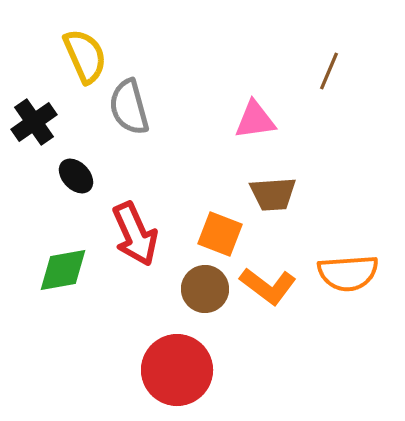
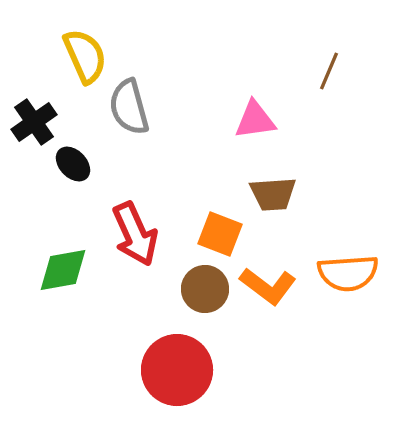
black ellipse: moved 3 px left, 12 px up
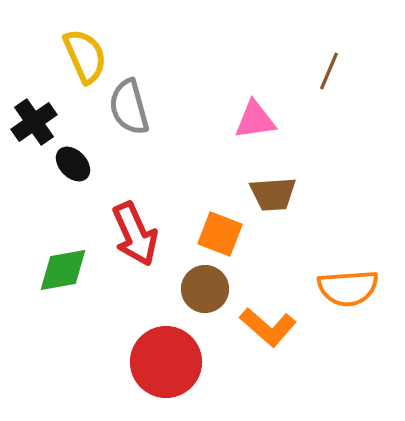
orange semicircle: moved 15 px down
orange L-shape: moved 41 px down; rotated 4 degrees clockwise
red circle: moved 11 px left, 8 px up
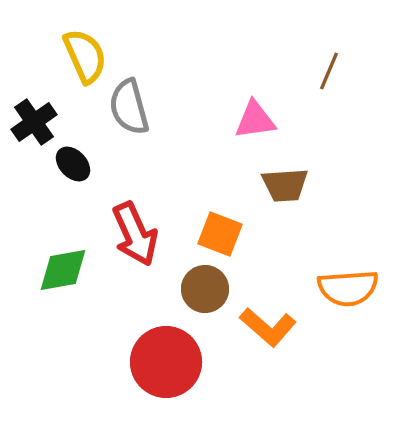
brown trapezoid: moved 12 px right, 9 px up
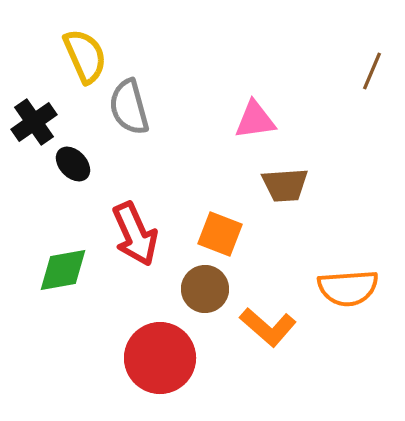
brown line: moved 43 px right
red circle: moved 6 px left, 4 px up
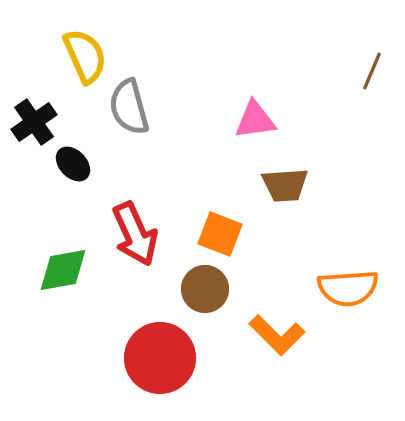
orange L-shape: moved 9 px right, 8 px down; rotated 4 degrees clockwise
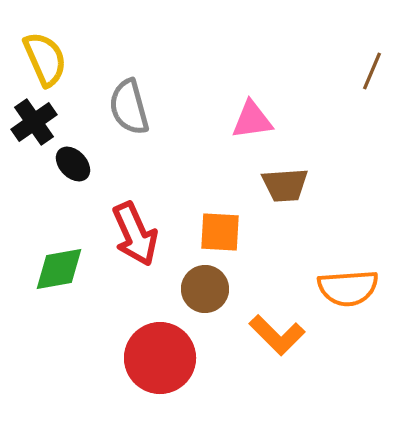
yellow semicircle: moved 40 px left, 3 px down
pink triangle: moved 3 px left
orange square: moved 2 px up; rotated 18 degrees counterclockwise
green diamond: moved 4 px left, 1 px up
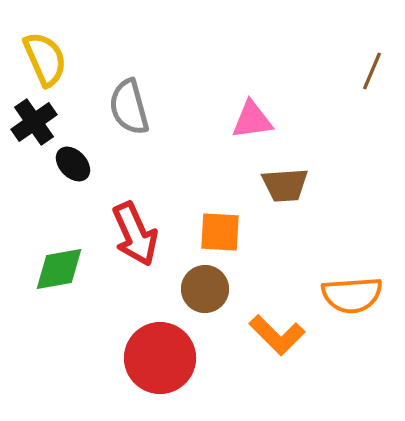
orange semicircle: moved 4 px right, 7 px down
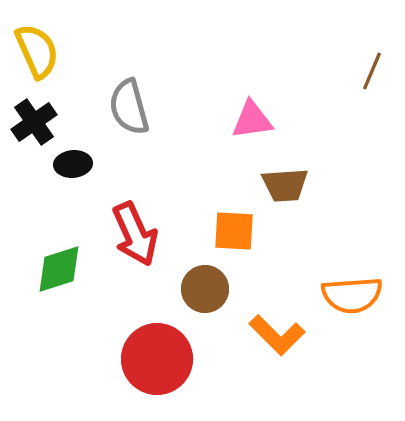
yellow semicircle: moved 8 px left, 8 px up
black ellipse: rotated 51 degrees counterclockwise
orange square: moved 14 px right, 1 px up
green diamond: rotated 8 degrees counterclockwise
red circle: moved 3 px left, 1 px down
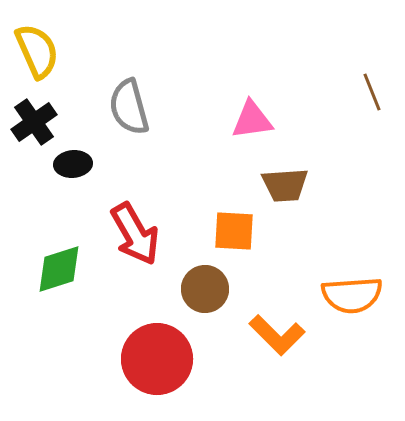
brown line: moved 21 px down; rotated 45 degrees counterclockwise
red arrow: rotated 6 degrees counterclockwise
